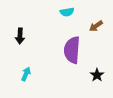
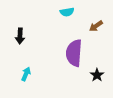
purple semicircle: moved 2 px right, 3 px down
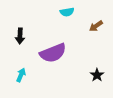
purple semicircle: moved 21 px left; rotated 116 degrees counterclockwise
cyan arrow: moved 5 px left, 1 px down
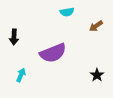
black arrow: moved 6 px left, 1 px down
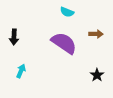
cyan semicircle: rotated 32 degrees clockwise
brown arrow: moved 8 px down; rotated 144 degrees counterclockwise
purple semicircle: moved 11 px right, 10 px up; rotated 124 degrees counterclockwise
cyan arrow: moved 4 px up
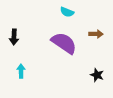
cyan arrow: rotated 24 degrees counterclockwise
black star: rotated 16 degrees counterclockwise
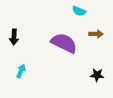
cyan semicircle: moved 12 px right, 1 px up
purple semicircle: rotated 8 degrees counterclockwise
cyan arrow: rotated 24 degrees clockwise
black star: rotated 16 degrees counterclockwise
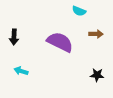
purple semicircle: moved 4 px left, 1 px up
cyan arrow: rotated 96 degrees counterclockwise
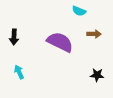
brown arrow: moved 2 px left
cyan arrow: moved 2 px left, 1 px down; rotated 48 degrees clockwise
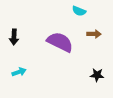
cyan arrow: rotated 96 degrees clockwise
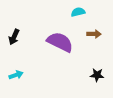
cyan semicircle: moved 1 px left, 1 px down; rotated 144 degrees clockwise
black arrow: rotated 21 degrees clockwise
cyan arrow: moved 3 px left, 3 px down
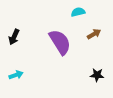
brown arrow: rotated 32 degrees counterclockwise
purple semicircle: rotated 32 degrees clockwise
